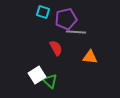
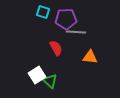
purple pentagon: rotated 10 degrees clockwise
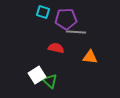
red semicircle: rotated 49 degrees counterclockwise
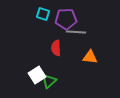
cyan square: moved 2 px down
red semicircle: rotated 105 degrees counterclockwise
green triangle: moved 1 px left; rotated 35 degrees clockwise
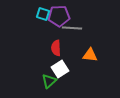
purple pentagon: moved 7 px left, 3 px up
gray line: moved 4 px left, 4 px up
orange triangle: moved 2 px up
white square: moved 23 px right, 6 px up
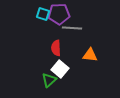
purple pentagon: moved 2 px up
white square: rotated 18 degrees counterclockwise
green triangle: moved 1 px up
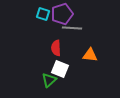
purple pentagon: moved 3 px right; rotated 15 degrees counterclockwise
white square: rotated 18 degrees counterclockwise
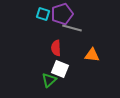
gray line: rotated 12 degrees clockwise
orange triangle: moved 2 px right
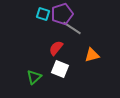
gray line: rotated 18 degrees clockwise
red semicircle: rotated 42 degrees clockwise
orange triangle: rotated 21 degrees counterclockwise
green triangle: moved 15 px left, 3 px up
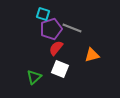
purple pentagon: moved 11 px left, 15 px down
gray line: rotated 12 degrees counterclockwise
